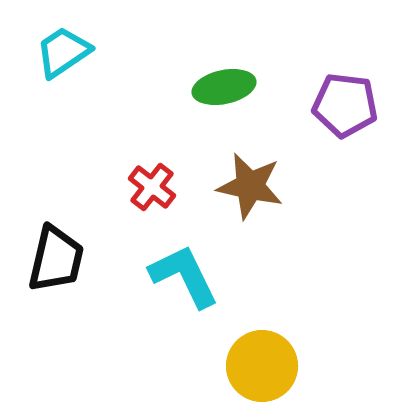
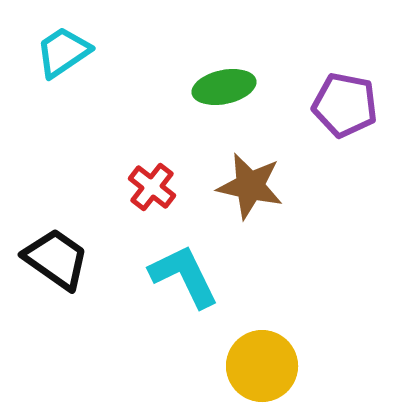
purple pentagon: rotated 4 degrees clockwise
black trapezoid: rotated 68 degrees counterclockwise
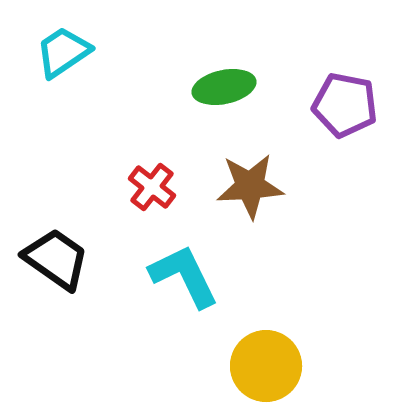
brown star: rotated 16 degrees counterclockwise
yellow circle: moved 4 px right
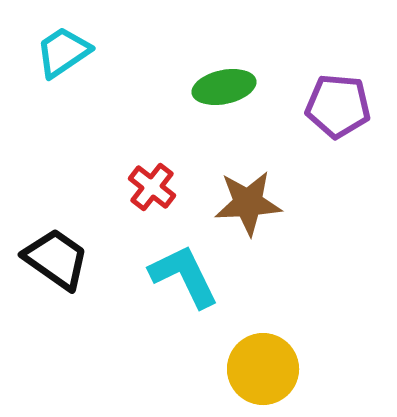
purple pentagon: moved 7 px left, 1 px down; rotated 6 degrees counterclockwise
brown star: moved 2 px left, 17 px down
yellow circle: moved 3 px left, 3 px down
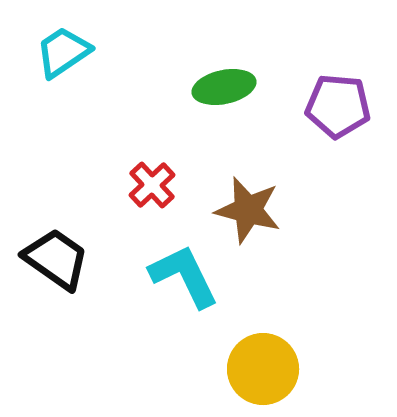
red cross: moved 2 px up; rotated 9 degrees clockwise
brown star: moved 7 px down; rotated 18 degrees clockwise
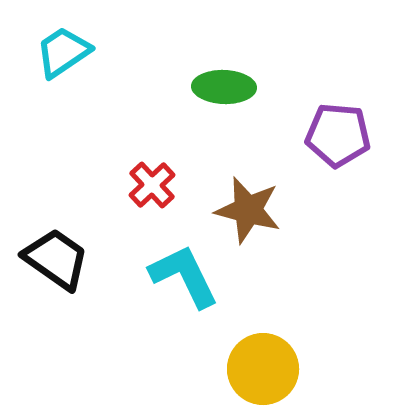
green ellipse: rotated 14 degrees clockwise
purple pentagon: moved 29 px down
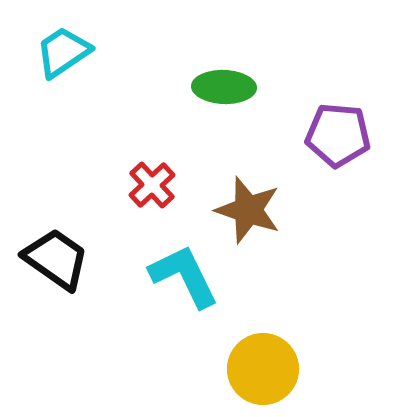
brown star: rotated 4 degrees clockwise
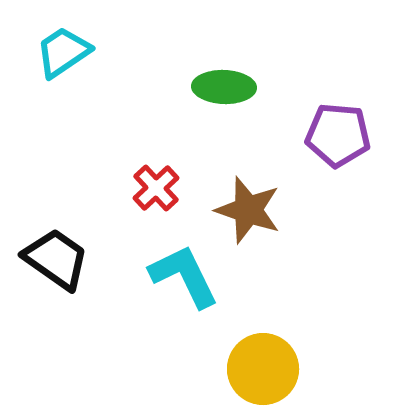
red cross: moved 4 px right, 3 px down
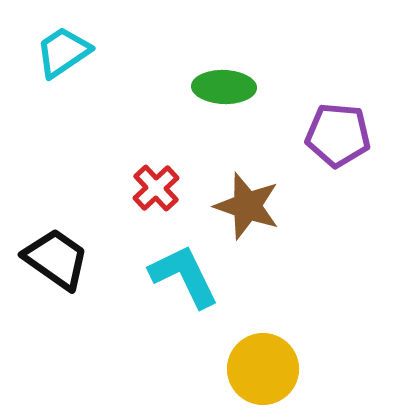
brown star: moved 1 px left, 4 px up
